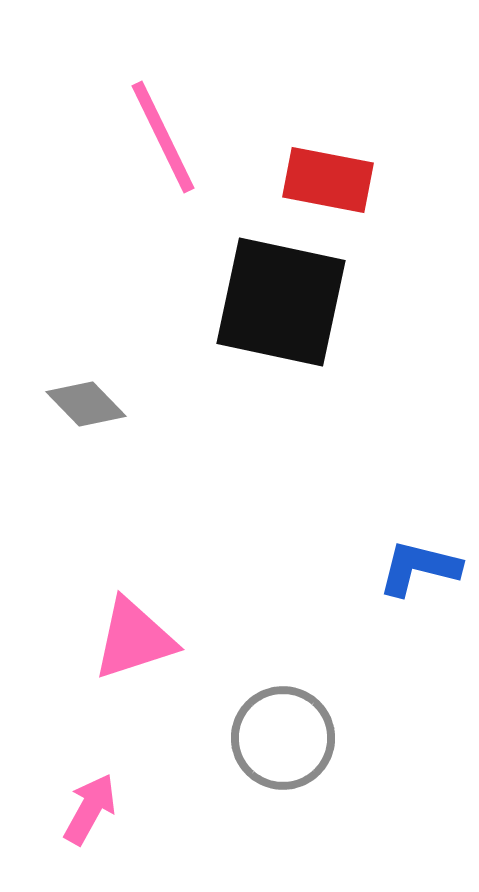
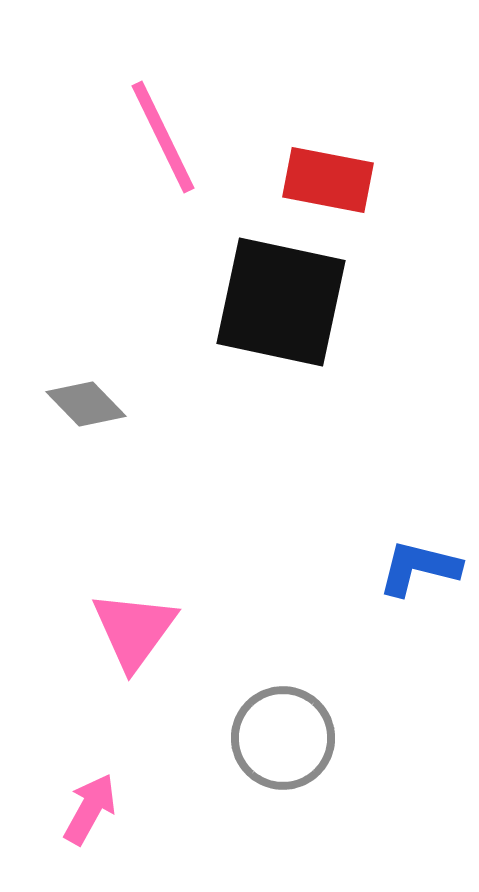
pink triangle: moved 9 px up; rotated 36 degrees counterclockwise
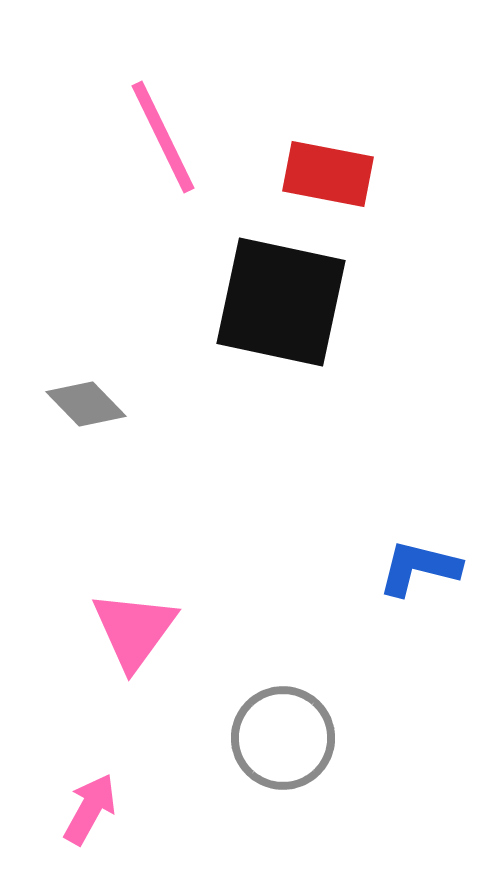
red rectangle: moved 6 px up
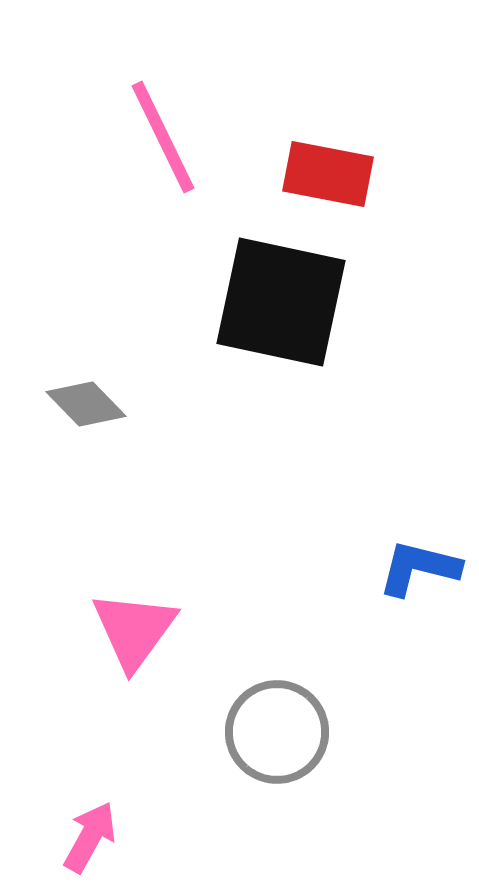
gray circle: moved 6 px left, 6 px up
pink arrow: moved 28 px down
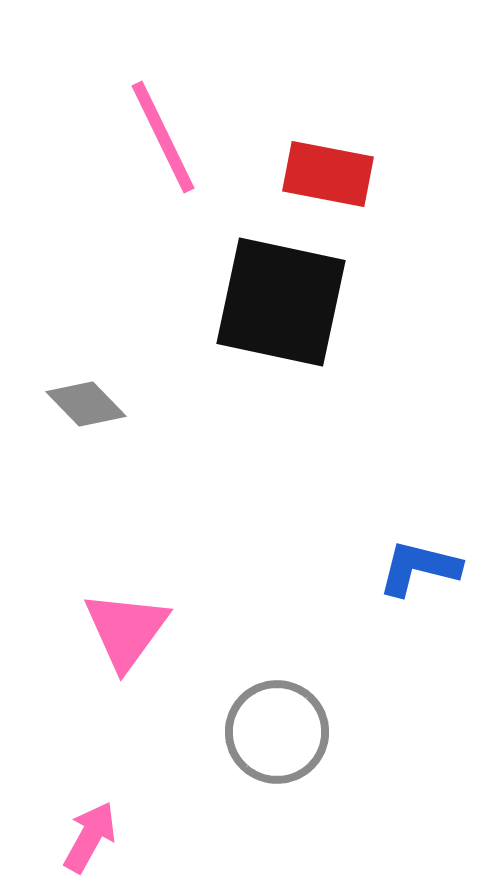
pink triangle: moved 8 px left
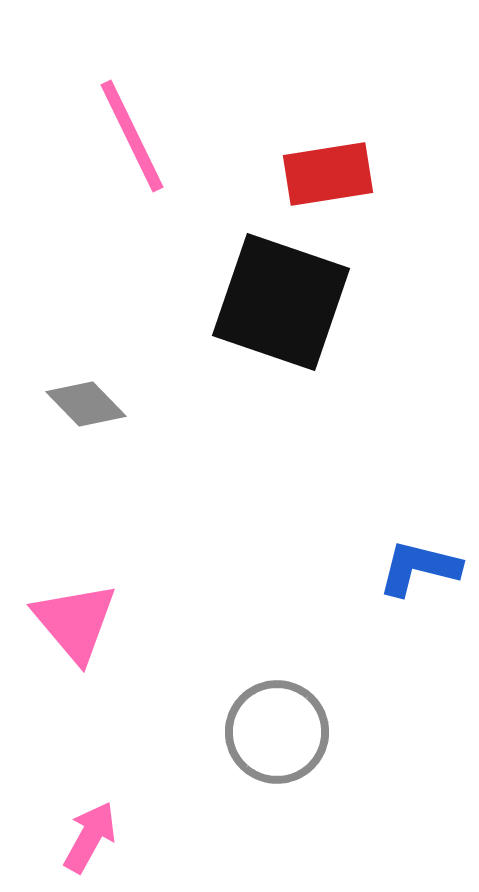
pink line: moved 31 px left, 1 px up
red rectangle: rotated 20 degrees counterclockwise
black square: rotated 7 degrees clockwise
pink triangle: moved 51 px left, 8 px up; rotated 16 degrees counterclockwise
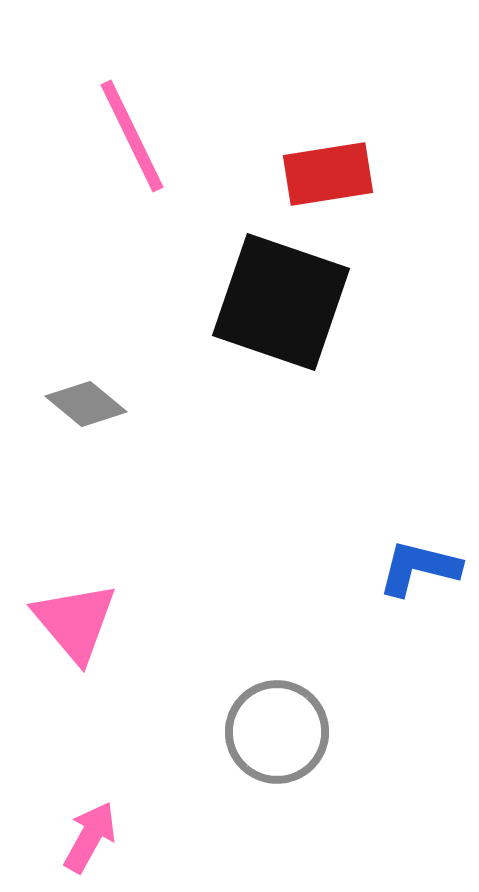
gray diamond: rotated 6 degrees counterclockwise
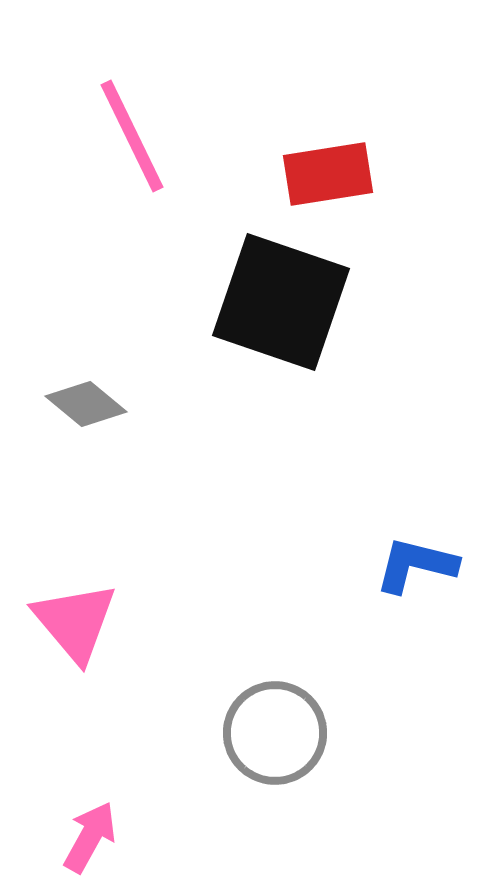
blue L-shape: moved 3 px left, 3 px up
gray circle: moved 2 px left, 1 px down
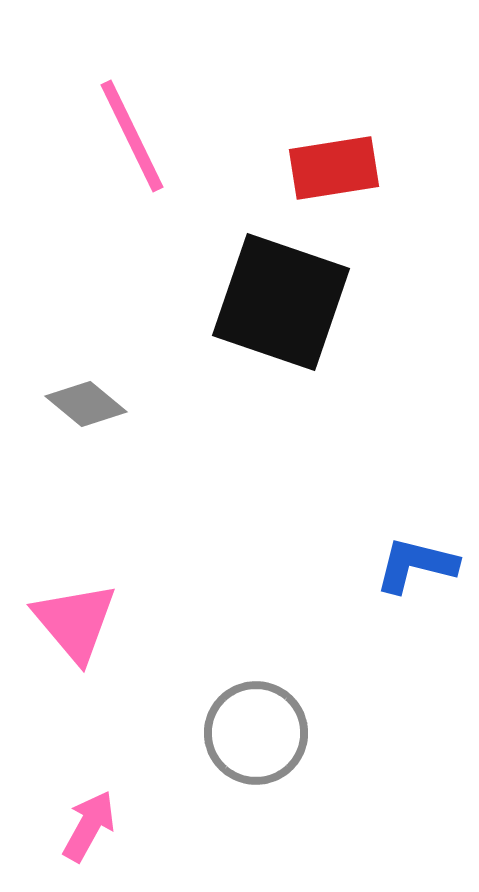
red rectangle: moved 6 px right, 6 px up
gray circle: moved 19 px left
pink arrow: moved 1 px left, 11 px up
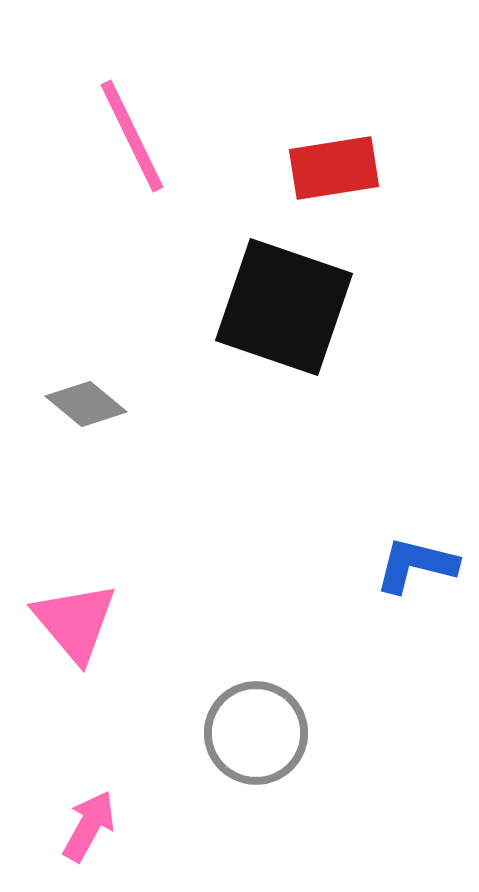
black square: moved 3 px right, 5 px down
